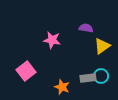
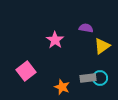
pink star: moved 3 px right; rotated 24 degrees clockwise
cyan circle: moved 1 px left, 2 px down
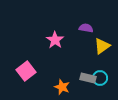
gray rectangle: rotated 21 degrees clockwise
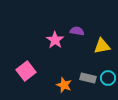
purple semicircle: moved 9 px left, 3 px down
yellow triangle: rotated 24 degrees clockwise
cyan circle: moved 8 px right
orange star: moved 2 px right, 2 px up
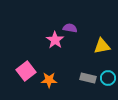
purple semicircle: moved 7 px left, 3 px up
orange star: moved 15 px left, 5 px up; rotated 21 degrees counterclockwise
